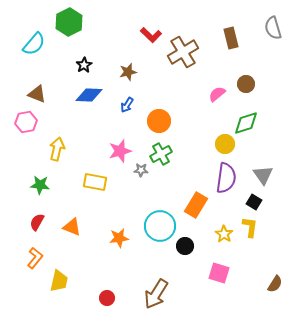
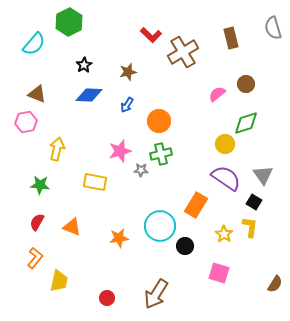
green cross: rotated 15 degrees clockwise
purple semicircle: rotated 64 degrees counterclockwise
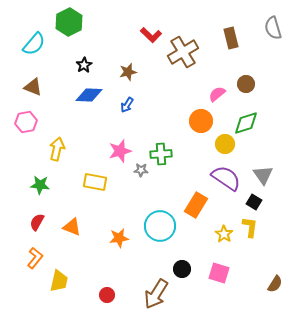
brown triangle: moved 4 px left, 7 px up
orange circle: moved 42 px right
green cross: rotated 10 degrees clockwise
black circle: moved 3 px left, 23 px down
red circle: moved 3 px up
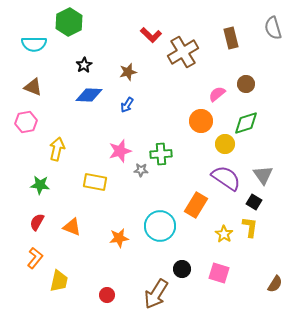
cyan semicircle: rotated 50 degrees clockwise
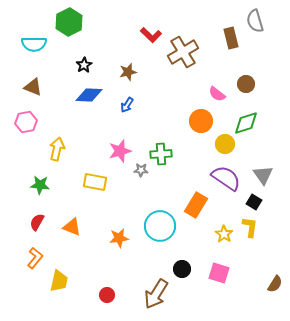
gray semicircle: moved 18 px left, 7 px up
pink semicircle: rotated 102 degrees counterclockwise
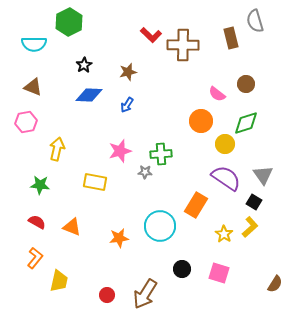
brown cross: moved 7 px up; rotated 32 degrees clockwise
gray star: moved 4 px right, 2 px down
red semicircle: rotated 90 degrees clockwise
yellow L-shape: rotated 40 degrees clockwise
brown arrow: moved 11 px left
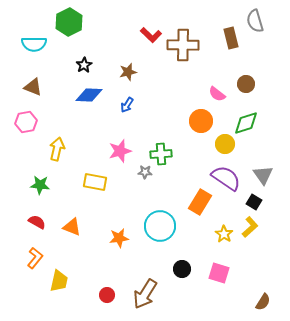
orange rectangle: moved 4 px right, 3 px up
brown semicircle: moved 12 px left, 18 px down
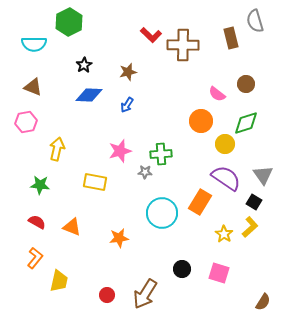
cyan circle: moved 2 px right, 13 px up
